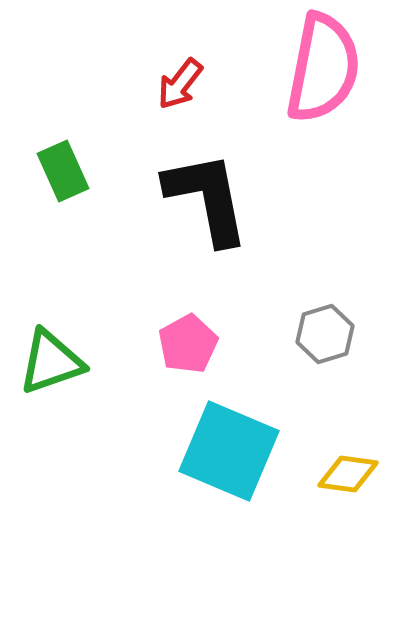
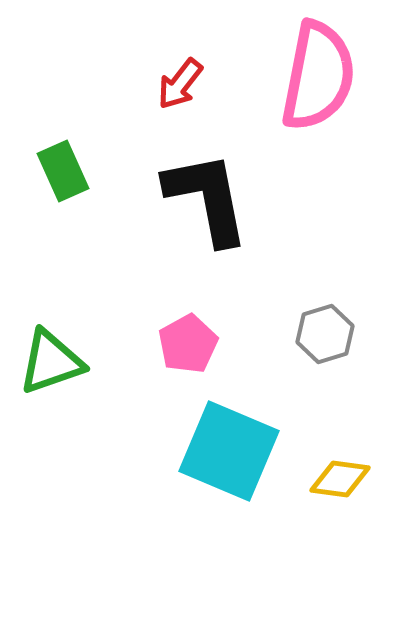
pink semicircle: moved 5 px left, 8 px down
yellow diamond: moved 8 px left, 5 px down
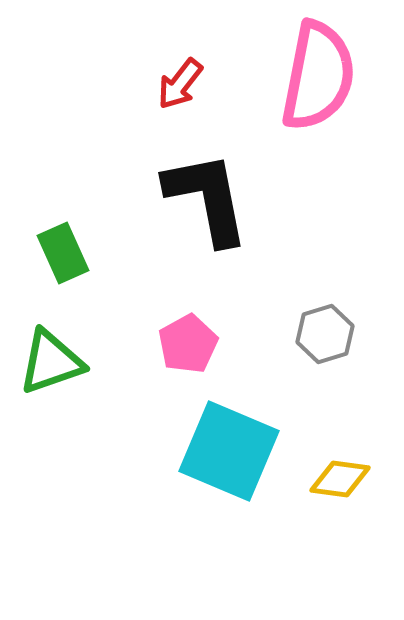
green rectangle: moved 82 px down
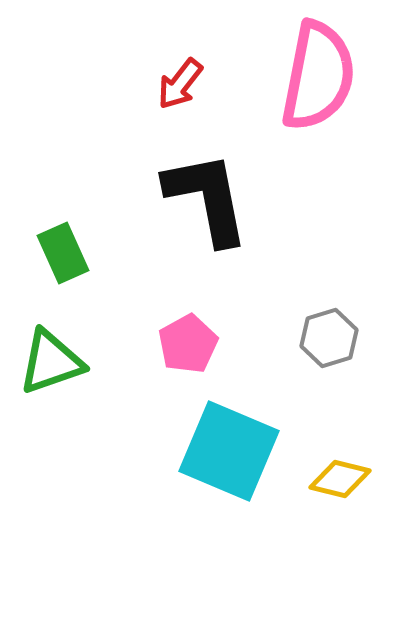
gray hexagon: moved 4 px right, 4 px down
yellow diamond: rotated 6 degrees clockwise
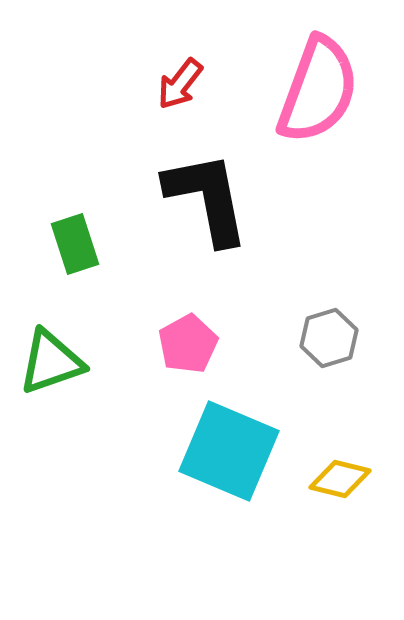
pink semicircle: moved 14 px down; rotated 9 degrees clockwise
green rectangle: moved 12 px right, 9 px up; rotated 6 degrees clockwise
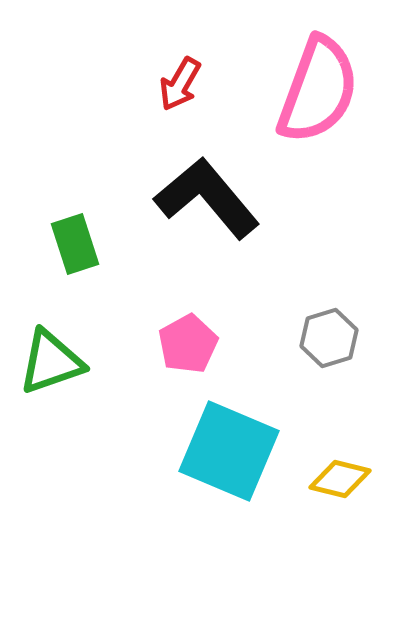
red arrow: rotated 8 degrees counterclockwise
black L-shape: rotated 29 degrees counterclockwise
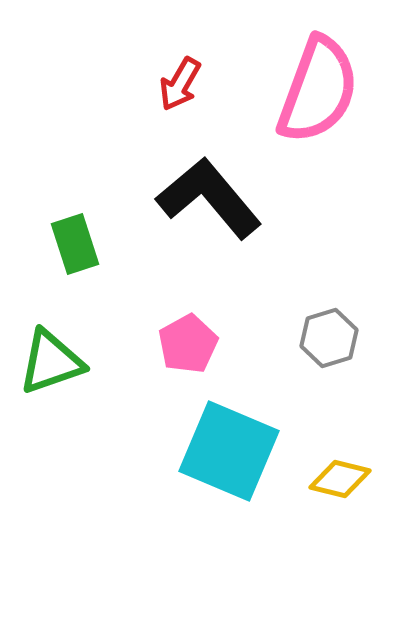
black L-shape: moved 2 px right
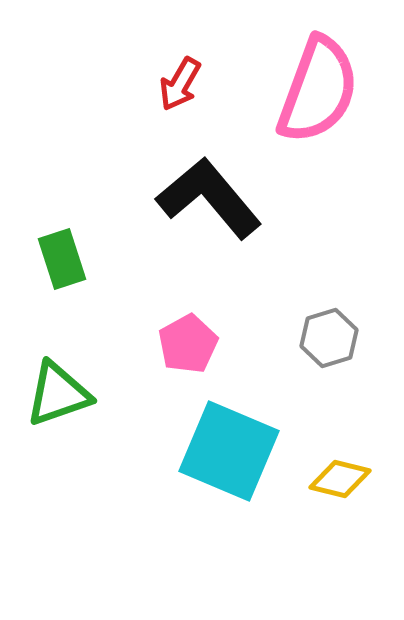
green rectangle: moved 13 px left, 15 px down
green triangle: moved 7 px right, 32 px down
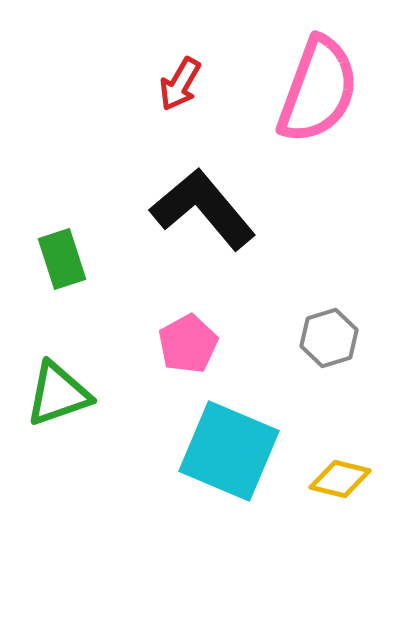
black L-shape: moved 6 px left, 11 px down
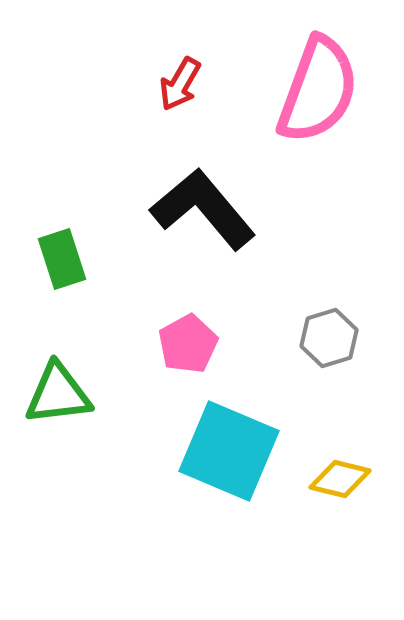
green triangle: rotated 12 degrees clockwise
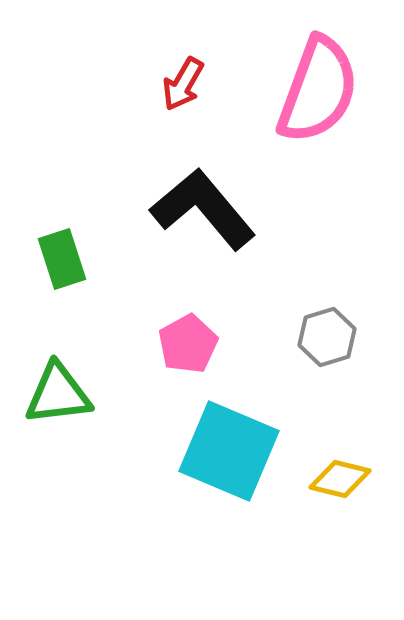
red arrow: moved 3 px right
gray hexagon: moved 2 px left, 1 px up
